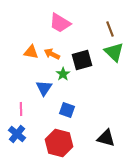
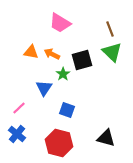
green triangle: moved 2 px left
pink line: moved 2 px left, 1 px up; rotated 48 degrees clockwise
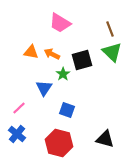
black triangle: moved 1 px left, 1 px down
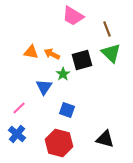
pink trapezoid: moved 13 px right, 7 px up
brown line: moved 3 px left
green triangle: moved 1 px left, 1 px down
blue triangle: moved 1 px up
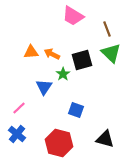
orange triangle: rotated 14 degrees counterclockwise
blue square: moved 9 px right
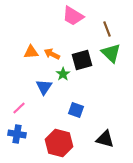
blue cross: rotated 30 degrees counterclockwise
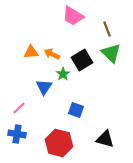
black square: rotated 15 degrees counterclockwise
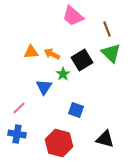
pink trapezoid: rotated 10 degrees clockwise
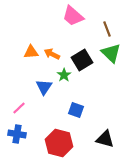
green star: moved 1 px right, 1 px down
